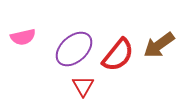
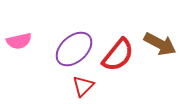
pink semicircle: moved 4 px left, 4 px down
brown arrow: moved 1 px right, 1 px up; rotated 116 degrees counterclockwise
red triangle: rotated 15 degrees clockwise
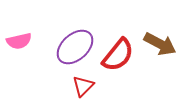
purple ellipse: moved 1 px right, 2 px up
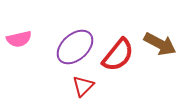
pink semicircle: moved 2 px up
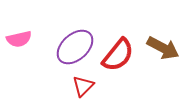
brown arrow: moved 3 px right, 4 px down
